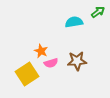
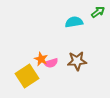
orange star: moved 8 px down
yellow square: moved 2 px down
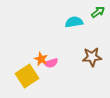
brown star: moved 15 px right, 4 px up
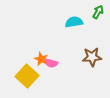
green arrow: rotated 24 degrees counterclockwise
pink semicircle: rotated 32 degrees clockwise
yellow square: rotated 15 degrees counterclockwise
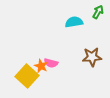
orange star: moved 7 px down
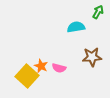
cyan semicircle: moved 2 px right, 5 px down
pink semicircle: moved 8 px right, 5 px down
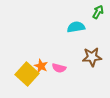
yellow square: moved 2 px up
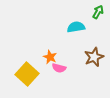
brown star: moved 2 px right; rotated 18 degrees counterclockwise
orange star: moved 9 px right, 9 px up
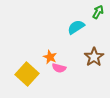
cyan semicircle: rotated 24 degrees counterclockwise
brown star: rotated 12 degrees counterclockwise
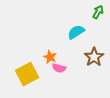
cyan semicircle: moved 5 px down
yellow square: rotated 20 degrees clockwise
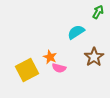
yellow square: moved 4 px up
